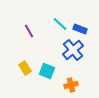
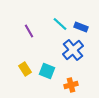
blue rectangle: moved 1 px right, 2 px up
yellow rectangle: moved 1 px down
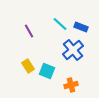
yellow rectangle: moved 3 px right, 3 px up
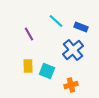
cyan line: moved 4 px left, 3 px up
purple line: moved 3 px down
yellow rectangle: rotated 32 degrees clockwise
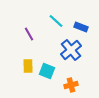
blue cross: moved 2 px left
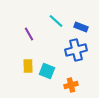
blue cross: moved 5 px right; rotated 25 degrees clockwise
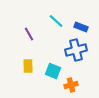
cyan square: moved 6 px right
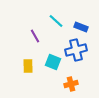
purple line: moved 6 px right, 2 px down
cyan square: moved 9 px up
orange cross: moved 1 px up
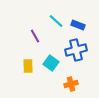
blue rectangle: moved 3 px left, 2 px up
cyan square: moved 2 px left, 1 px down; rotated 14 degrees clockwise
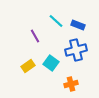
yellow rectangle: rotated 56 degrees clockwise
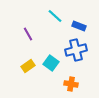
cyan line: moved 1 px left, 5 px up
blue rectangle: moved 1 px right, 1 px down
purple line: moved 7 px left, 2 px up
orange cross: rotated 24 degrees clockwise
